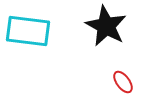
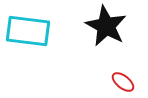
red ellipse: rotated 15 degrees counterclockwise
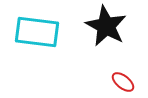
cyan rectangle: moved 9 px right, 1 px down
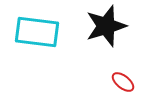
black star: rotated 27 degrees clockwise
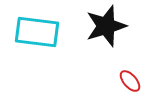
red ellipse: moved 7 px right, 1 px up; rotated 10 degrees clockwise
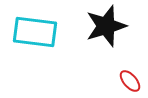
cyan rectangle: moved 2 px left
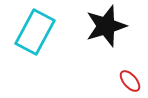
cyan rectangle: rotated 69 degrees counterclockwise
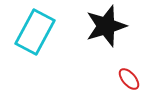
red ellipse: moved 1 px left, 2 px up
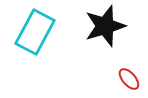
black star: moved 1 px left
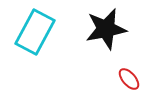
black star: moved 1 px right, 3 px down; rotated 6 degrees clockwise
